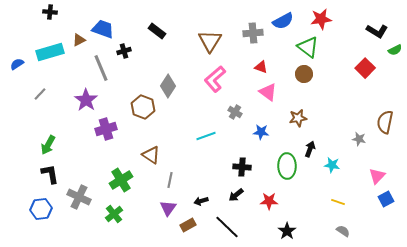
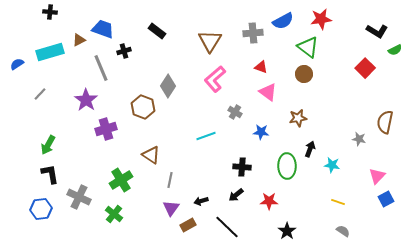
purple triangle at (168, 208): moved 3 px right
green cross at (114, 214): rotated 12 degrees counterclockwise
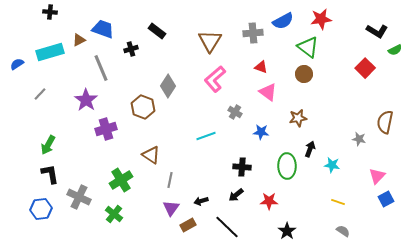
black cross at (124, 51): moved 7 px right, 2 px up
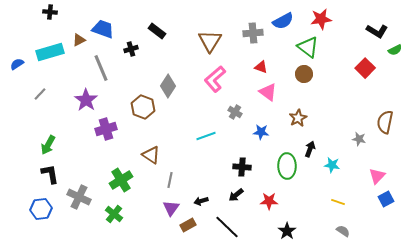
brown star at (298, 118): rotated 18 degrees counterclockwise
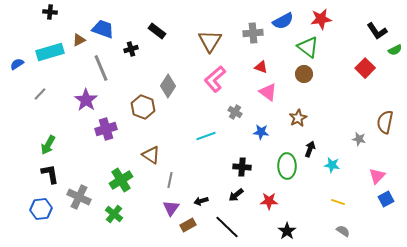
black L-shape at (377, 31): rotated 25 degrees clockwise
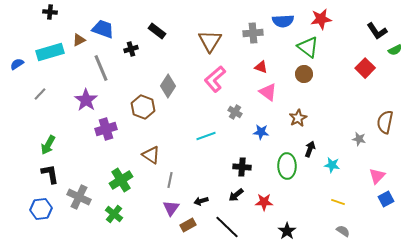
blue semicircle at (283, 21): rotated 25 degrees clockwise
red star at (269, 201): moved 5 px left, 1 px down
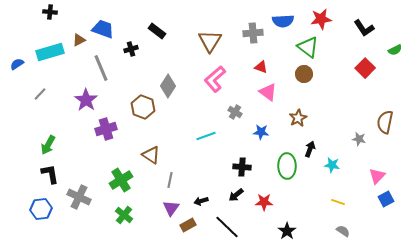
black L-shape at (377, 31): moved 13 px left, 3 px up
green cross at (114, 214): moved 10 px right, 1 px down
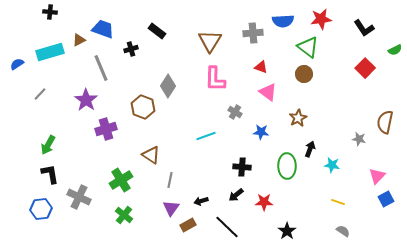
pink L-shape at (215, 79): rotated 48 degrees counterclockwise
